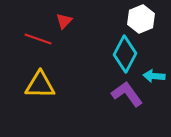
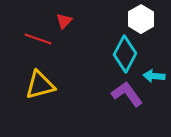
white hexagon: rotated 8 degrees counterclockwise
yellow triangle: rotated 16 degrees counterclockwise
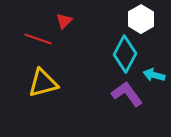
cyan arrow: moved 1 px up; rotated 10 degrees clockwise
yellow triangle: moved 3 px right, 2 px up
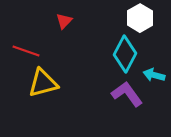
white hexagon: moved 1 px left, 1 px up
red line: moved 12 px left, 12 px down
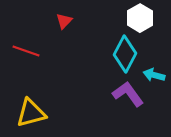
yellow triangle: moved 12 px left, 30 px down
purple L-shape: moved 1 px right
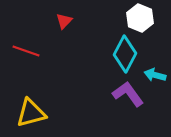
white hexagon: rotated 8 degrees counterclockwise
cyan arrow: moved 1 px right
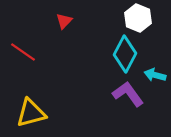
white hexagon: moved 2 px left
red line: moved 3 px left, 1 px down; rotated 16 degrees clockwise
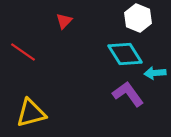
cyan diamond: rotated 60 degrees counterclockwise
cyan arrow: moved 2 px up; rotated 20 degrees counterclockwise
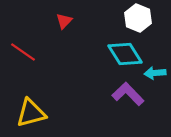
purple L-shape: rotated 8 degrees counterclockwise
